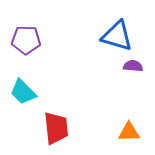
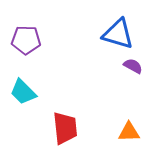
blue triangle: moved 1 px right, 2 px up
purple semicircle: rotated 24 degrees clockwise
red trapezoid: moved 9 px right
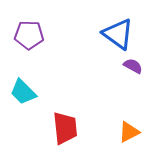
blue triangle: rotated 20 degrees clockwise
purple pentagon: moved 3 px right, 5 px up
orange triangle: rotated 25 degrees counterclockwise
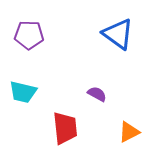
purple semicircle: moved 36 px left, 28 px down
cyan trapezoid: rotated 32 degrees counterclockwise
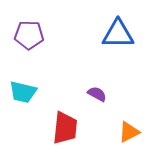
blue triangle: rotated 36 degrees counterclockwise
red trapezoid: rotated 12 degrees clockwise
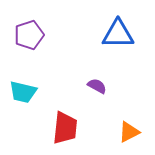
purple pentagon: rotated 20 degrees counterclockwise
purple semicircle: moved 8 px up
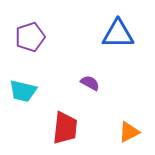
purple pentagon: moved 1 px right, 2 px down
purple semicircle: moved 7 px left, 3 px up
cyan trapezoid: moved 1 px up
